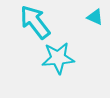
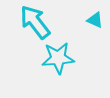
cyan triangle: moved 3 px down
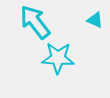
cyan star: rotated 8 degrees clockwise
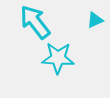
cyan triangle: rotated 48 degrees counterclockwise
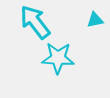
cyan triangle: rotated 12 degrees clockwise
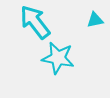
cyan star: rotated 8 degrees clockwise
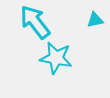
cyan star: moved 2 px left
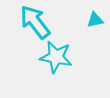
cyan star: moved 1 px up
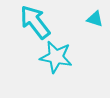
cyan triangle: moved 1 px up; rotated 30 degrees clockwise
